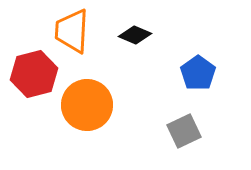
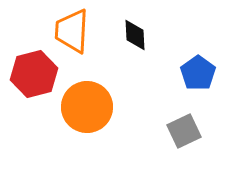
black diamond: rotated 64 degrees clockwise
orange circle: moved 2 px down
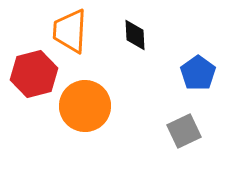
orange trapezoid: moved 2 px left
orange circle: moved 2 px left, 1 px up
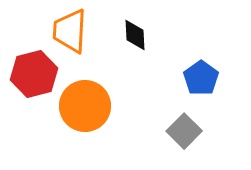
blue pentagon: moved 3 px right, 5 px down
gray square: rotated 20 degrees counterclockwise
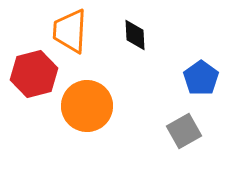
orange circle: moved 2 px right
gray square: rotated 16 degrees clockwise
